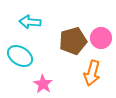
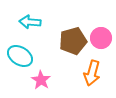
pink star: moved 2 px left, 4 px up
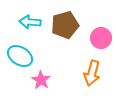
brown pentagon: moved 8 px left, 16 px up
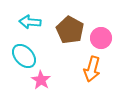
brown pentagon: moved 5 px right, 5 px down; rotated 28 degrees counterclockwise
cyan ellipse: moved 4 px right; rotated 15 degrees clockwise
orange arrow: moved 4 px up
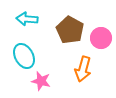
cyan arrow: moved 3 px left, 3 px up
cyan ellipse: rotated 15 degrees clockwise
orange arrow: moved 9 px left
pink star: moved 1 px down; rotated 18 degrees counterclockwise
